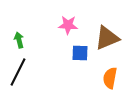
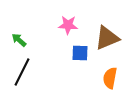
green arrow: rotated 35 degrees counterclockwise
black line: moved 4 px right
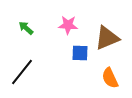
green arrow: moved 7 px right, 12 px up
black line: rotated 12 degrees clockwise
orange semicircle: rotated 35 degrees counterclockwise
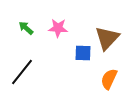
pink star: moved 10 px left, 3 px down
brown triangle: rotated 24 degrees counterclockwise
blue square: moved 3 px right
orange semicircle: moved 1 px left, 1 px down; rotated 50 degrees clockwise
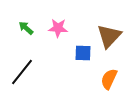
brown triangle: moved 2 px right, 2 px up
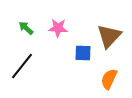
black line: moved 6 px up
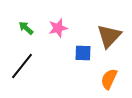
pink star: rotated 18 degrees counterclockwise
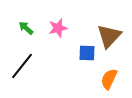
blue square: moved 4 px right
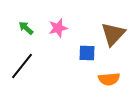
brown triangle: moved 4 px right, 2 px up
orange semicircle: rotated 120 degrees counterclockwise
